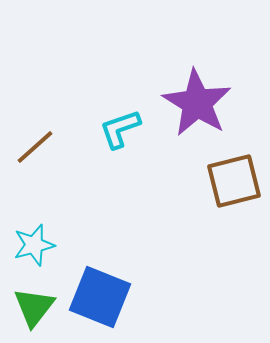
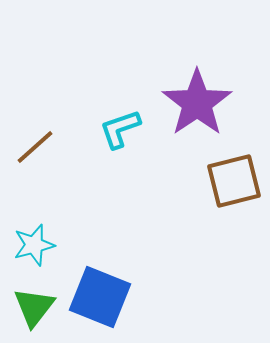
purple star: rotated 6 degrees clockwise
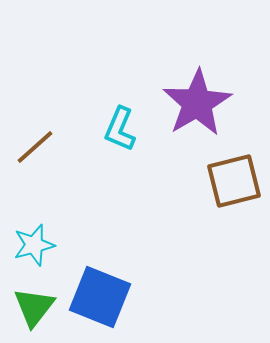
purple star: rotated 4 degrees clockwise
cyan L-shape: rotated 48 degrees counterclockwise
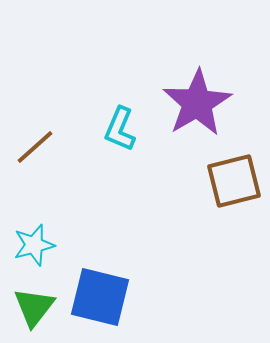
blue square: rotated 8 degrees counterclockwise
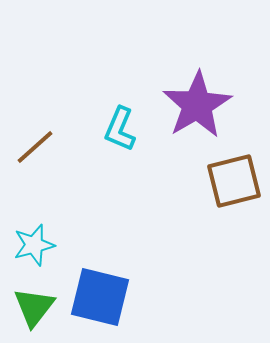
purple star: moved 2 px down
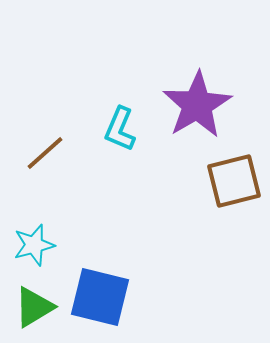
brown line: moved 10 px right, 6 px down
green triangle: rotated 21 degrees clockwise
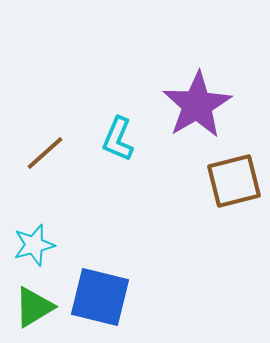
cyan L-shape: moved 2 px left, 10 px down
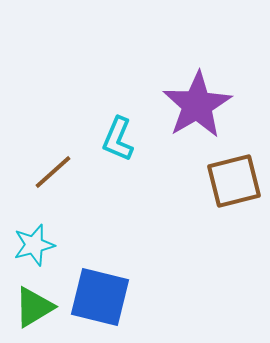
brown line: moved 8 px right, 19 px down
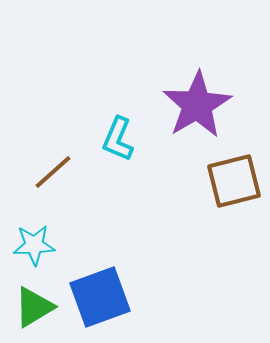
cyan star: rotated 12 degrees clockwise
blue square: rotated 34 degrees counterclockwise
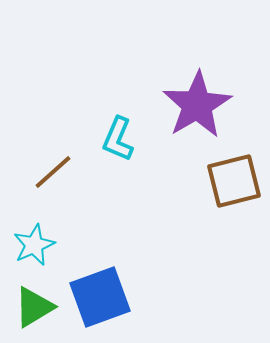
cyan star: rotated 21 degrees counterclockwise
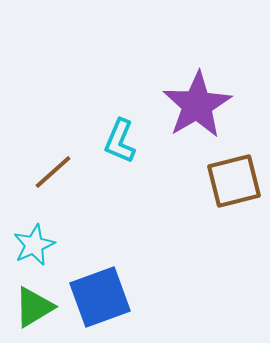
cyan L-shape: moved 2 px right, 2 px down
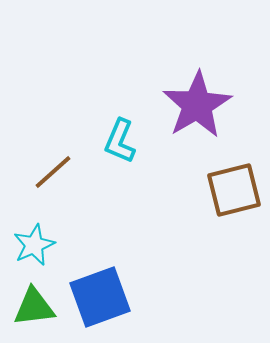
brown square: moved 9 px down
green triangle: rotated 24 degrees clockwise
